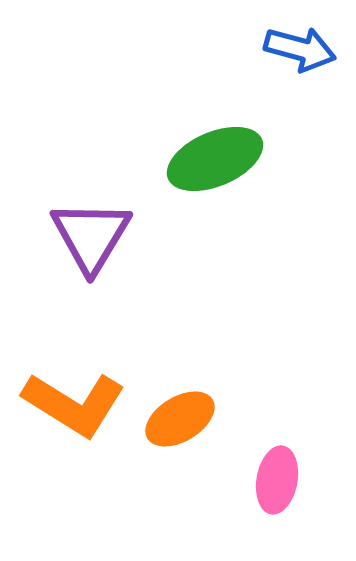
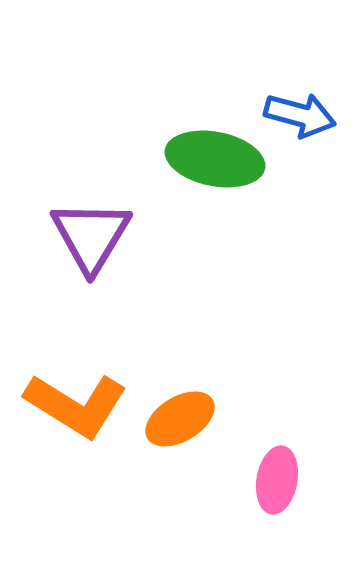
blue arrow: moved 66 px down
green ellipse: rotated 34 degrees clockwise
orange L-shape: moved 2 px right, 1 px down
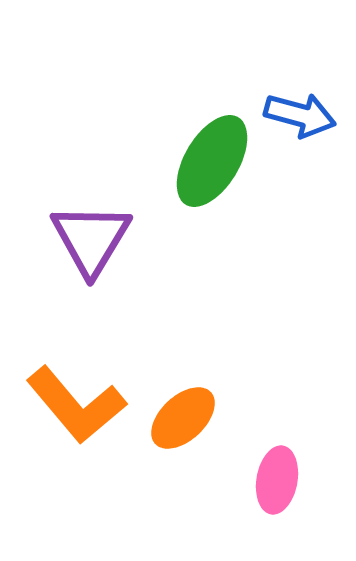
green ellipse: moved 3 px left, 2 px down; rotated 70 degrees counterclockwise
purple triangle: moved 3 px down
orange L-shape: rotated 18 degrees clockwise
orange ellipse: moved 3 px right, 1 px up; rotated 12 degrees counterclockwise
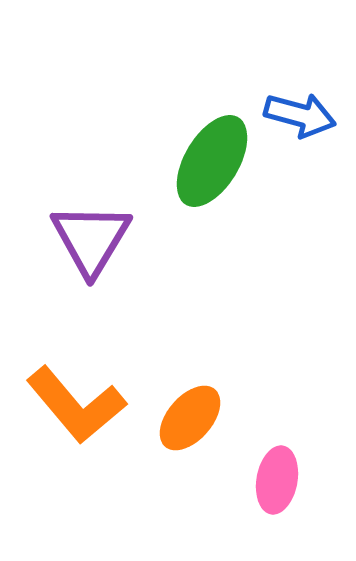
orange ellipse: moved 7 px right; rotated 6 degrees counterclockwise
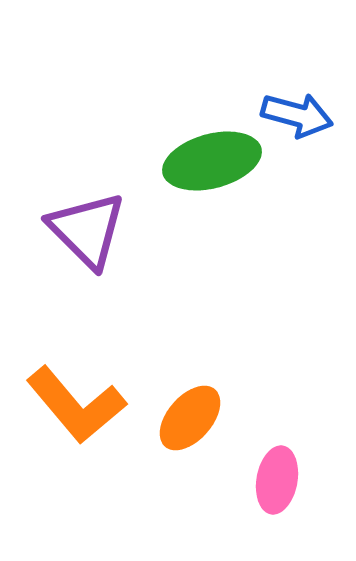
blue arrow: moved 3 px left
green ellipse: rotated 44 degrees clockwise
purple triangle: moved 4 px left, 9 px up; rotated 16 degrees counterclockwise
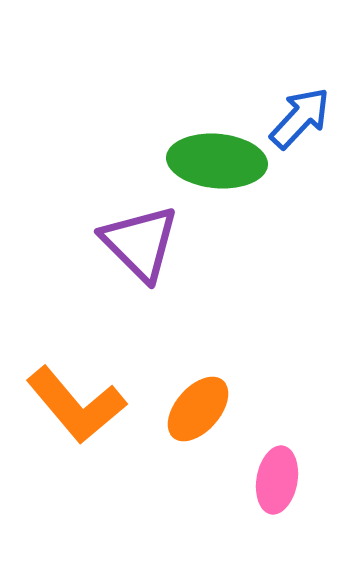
blue arrow: moved 3 px right, 3 px down; rotated 62 degrees counterclockwise
green ellipse: moved 5 px right; rotated 20 degrees clockwise
purple triangle: moved 53 px right, 13 px down
orange ellipse: moved 8 px right, 9 px up
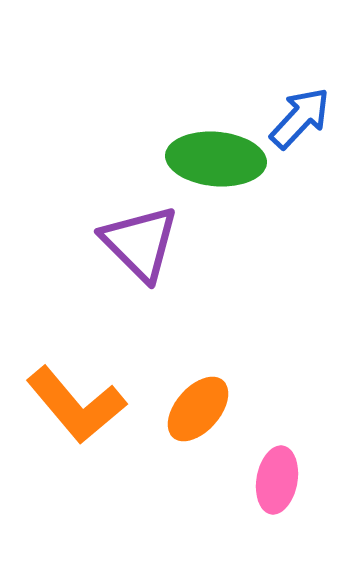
green ellipse: moved 1 px left, 2 px up
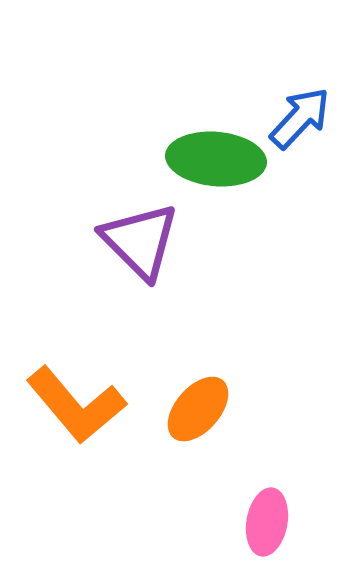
purple triangle: moved 2 px up
pink ellipse: moved 10 px left, 42 px down
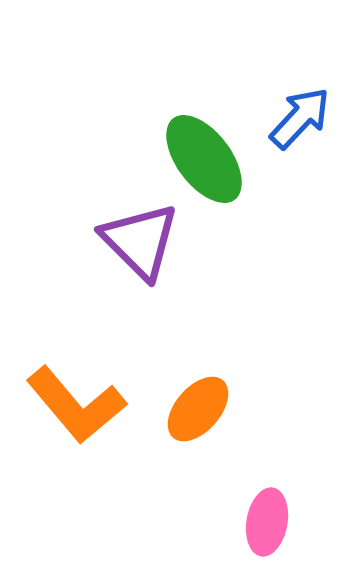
green ellipse: moved 12 px left; rotated 48 degrees clockwise
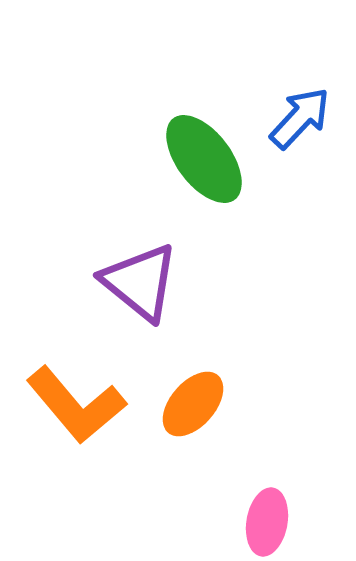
purple triangle: moved 41 px down; rotated 6 degrees counterclockwise
orange ellipse: moved 5 px left, 5 px up
